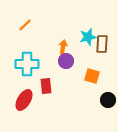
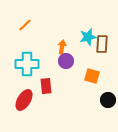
orange arrow: moved 1 px left
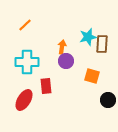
cyan cross: moved 2 px up
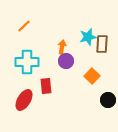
orange line: moved 1 px left, 1 px down
orange square: rotated 28 degrees clockwise
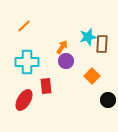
orange arrow: rotated 24 degrees clockwise
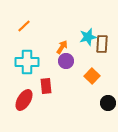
black circle: moved 3 px down
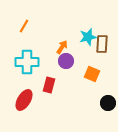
orange line: rotated 16 degrees counterclockwise
orange square: moved 2 px up; rotated 21 degrees counterclockwise
red rectangle: moved 3 px right, 1 px up; rotated 21 degrees clockwise
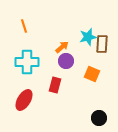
orange line: rotated 48 degrees counterclockwise
orange arrow: rotated 16 degrees clockwise
red rectangle: moved 6 px right
black circle: moved 9 px left, 15 px down
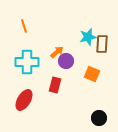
orange arrow: moved 5 px left, 5 px down
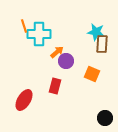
cyan star: moved 8 px right, 5 px up; rotated 24 degrees clockwise
cyan cross: moved 12 px right, 28 px up
red rectangle: moved 1 px down
black circle: moved 6 px right
